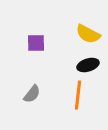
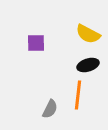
gray semicircle: moved 18 px right, 15 px down; rotated 12 degrees counterclockwise
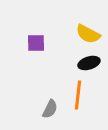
black ellipse: moved 1 px right, 2 px up
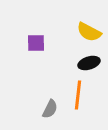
yellow semicircle: moved 1 px right, 2 px up
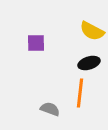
yellow semicircle: moved 3 px right, 1 px up
orange line: moved 2 px right, 2 px up
gray semicircle: rotated 96 degrees counterclockwise
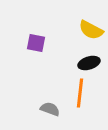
yellow semicircle: moved 1 px left, 1 px up
purple square: rotated 12 degrees clockwise
